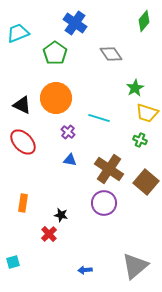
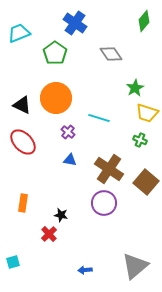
cyan trapezoid: moved 1 px right
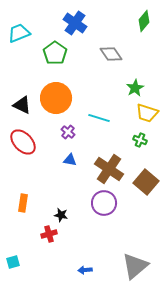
red cross: rotated 28 degrees clockwise
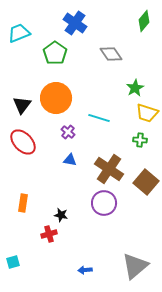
black triangle: rotated 42 degrees clockwise
green cross: rotated 16 degrees counterclockwise
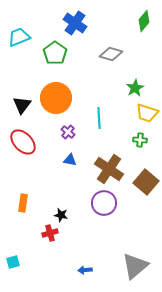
cyan trapezoid: moved 4 px down
gray diamond: rotated 40 degrees counterclockwise
cyan line: rotated 70 degrees clockwise
red cross: moved 1 px right, 1 px up
